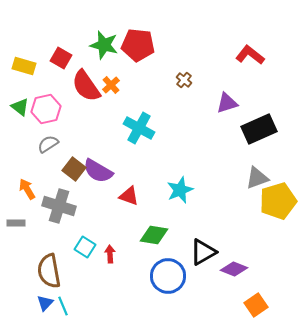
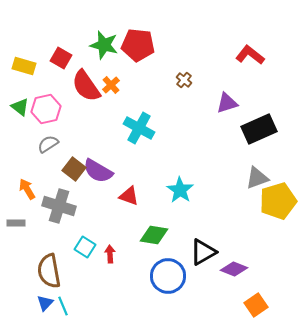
cyan star: rotated 16 degrees counterclockwise
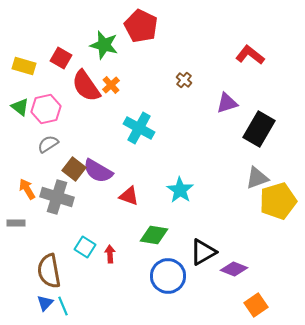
red pentagon: moved 3 px right, 19 px up; rotated 20 degrees clockwise
black rectangle: rotated 36 degrees counterclockwise
gray cross: moved 2 px left, 9 px up
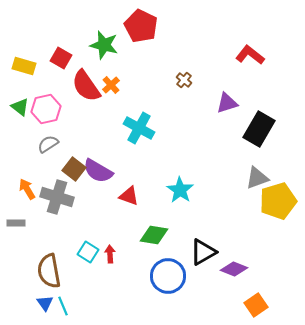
cyan square: moved 3 px right, 5 px down
blue triangle: rotated 18 degrees counterclockwise
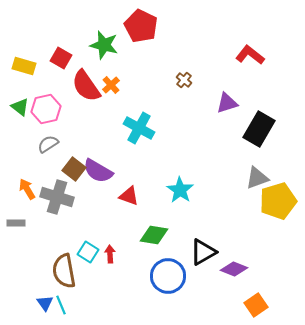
brown semicircle: moved 15 px right
cyan line: moved 2 px left, 1 px up
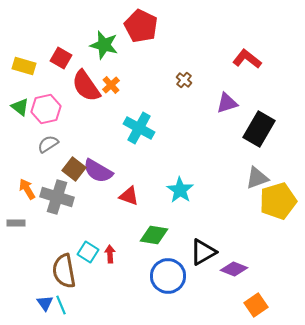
red L-shape: moved 3 px left, 4 px down
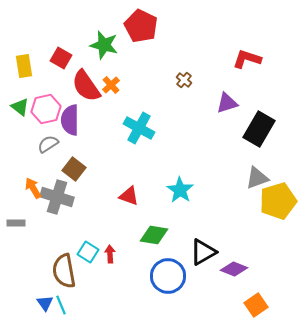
red L-shape: rotated 20 degrees counterclockwise
yellow rectangle: rotated 65 degrees clockwise
purple semicircle: moved 28 px left, 51 px up; rotated 60 degrees clockwise
orange arrow: moved 6 px right, 1 px up
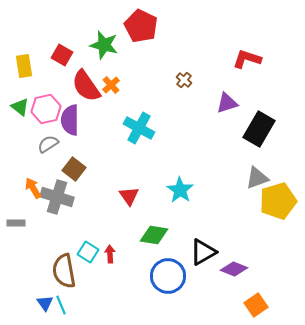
red square: moved 1 px right, 3 px up
red triangle: rotated 35 degrees clockwise
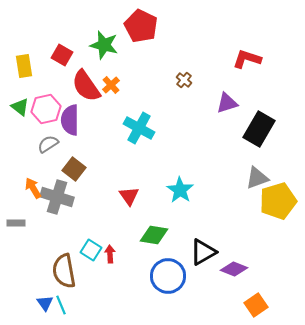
cyan square: moved 3 px right, 2 px up
